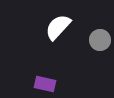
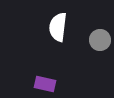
white semicircle: rotated 36 degrees counterclockwise
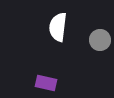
purple rectangle: moved 1 px right, 1 px up
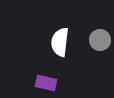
white semicircle: moved 2 px right, 15 px down
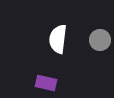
white semicircle: moved 2 px left, 3 px up
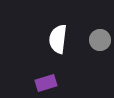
purple rectangle: rotated 30 degrees counterclockwise
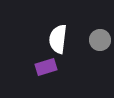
purple rectangle: moved 16 px up
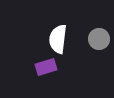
gray circle: moved 1 px left, 1 px up
